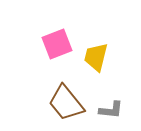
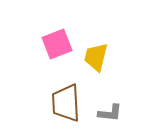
brown trapezoid: rotated 36 degrees clockwise
gray L-shape: moved 1 px left, 3 px down
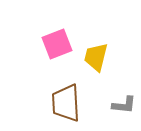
gray L-shape: moved 14 px right, 8 px up
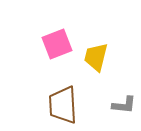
brown trapezoid: moved 3 px left, 2 px down
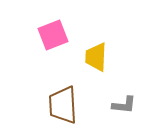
pink square: moved 4 px left, 9 px up
yellow trapezoid: rotated 12 degrees counterclockwise
